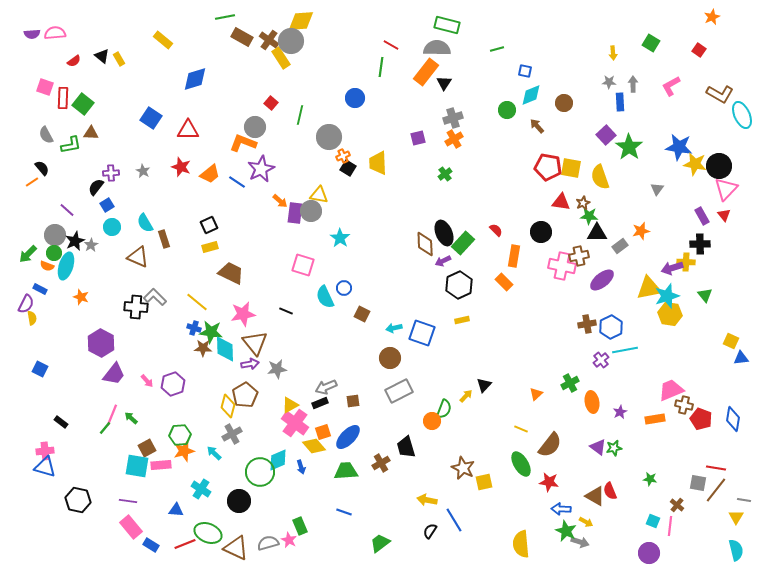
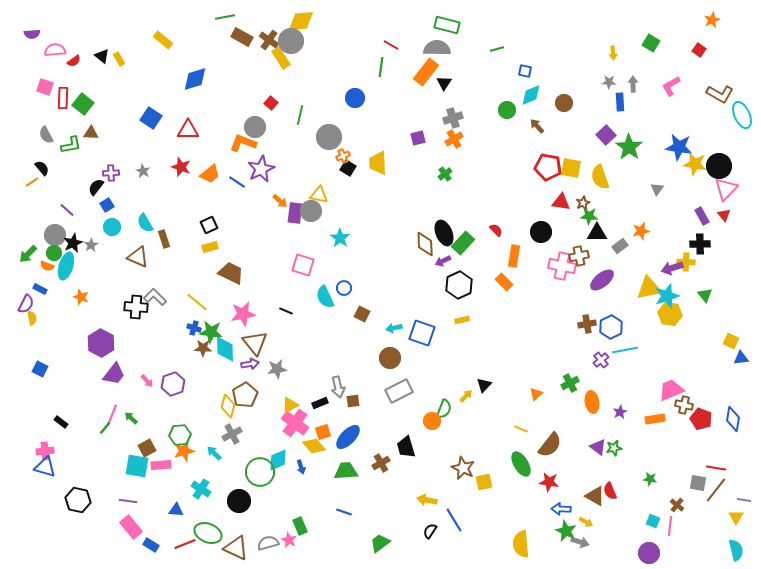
orange star at (712, 17): moved 3 px down
pink semicircle at (55, 33): moved 17 px down
black star at (75, 241): moved 2 px left, 2 px down
gray arrow at (326, 387): moved 12 px right; rotated 80 degrees counterclockwise
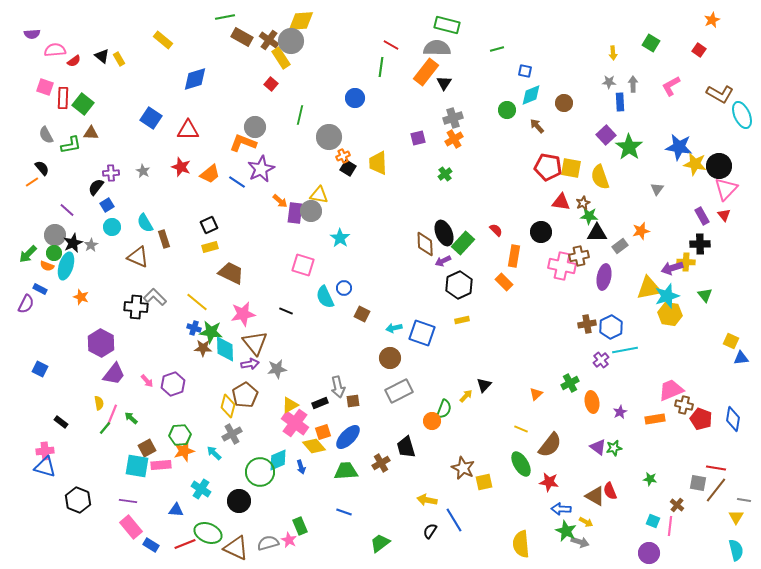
red square at (271, 103): moved 19 px up
purple ellipse at (602, 280): moved 2 px right, 3 px up; rotated 40 degrees counterclockwise
yellow semicircle at (32, 318): moved 67 px right, 85 px down
black hexagon at (78, 500): rotated 10 degrees clockwise
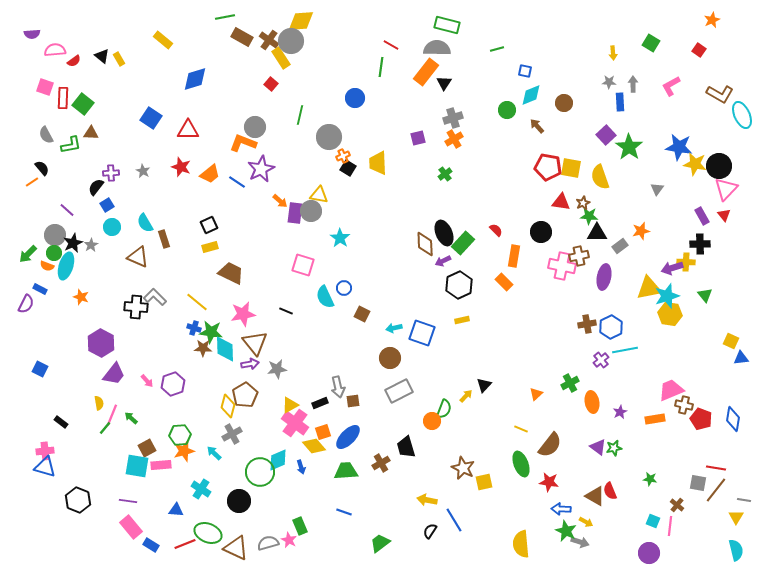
green ellipse at (521, 464): rotated 10 degrees clockwise
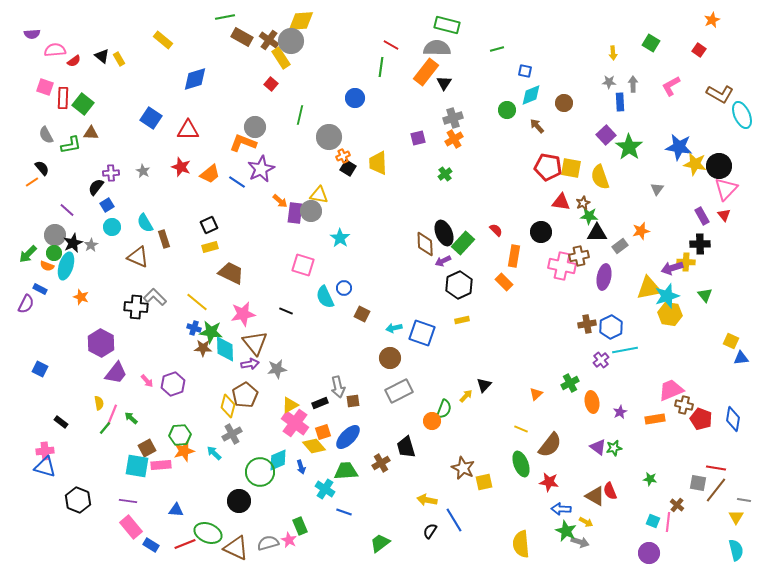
purple trapezoid at (114, 374): moved 2 px right, 1 px up
cyan cross at (201, 489): moved 124 px right
pink line at (670, 526): moved 2 px left, 4 px up
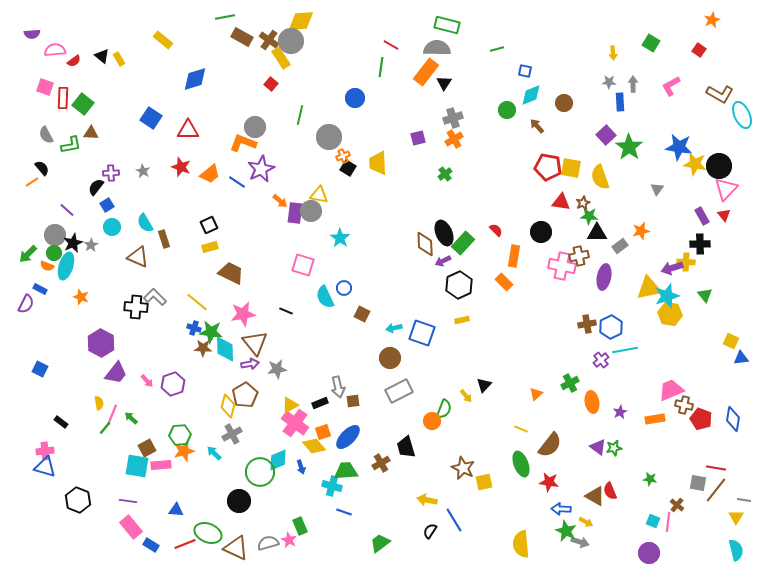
yellow arrow at (466, 396): rotated 96 degrees clockwise
cyan cross at (325, 489): moved 7 px right, 3 px up; rotated 18 degrees counterclockwise
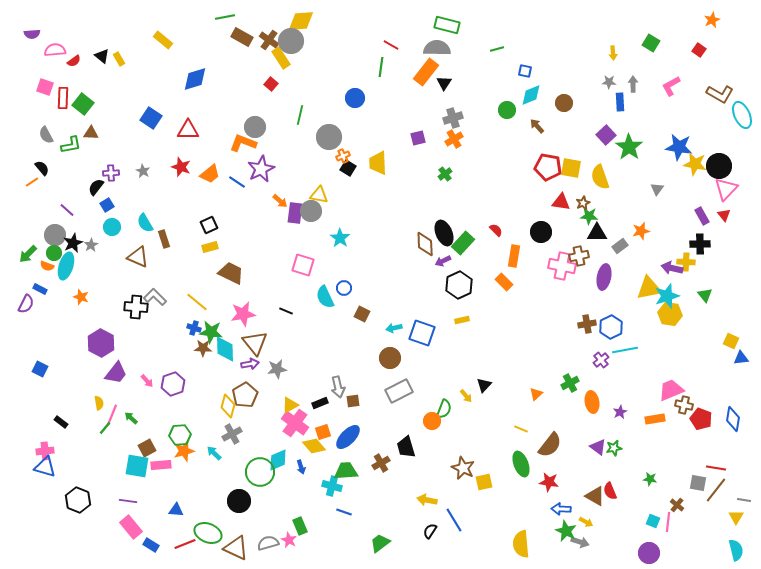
purple arrow at (672, 268): rotated 30 degrees clockwise
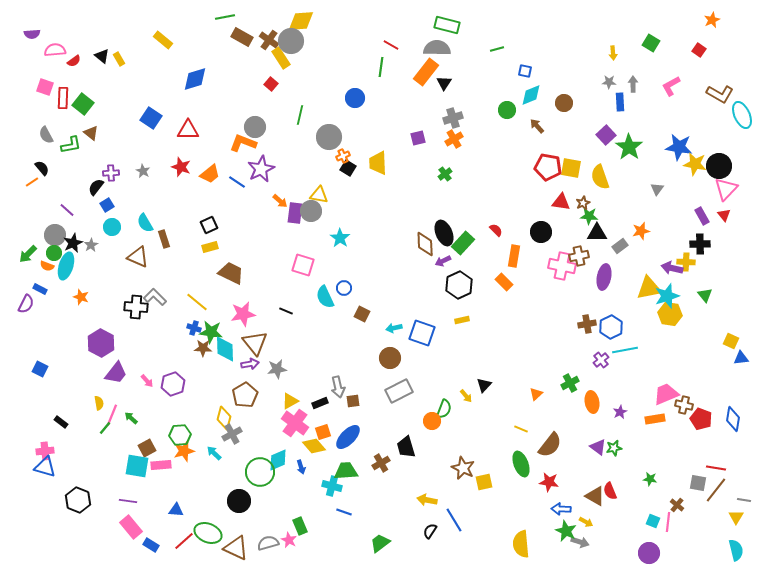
brown triangle at (91, 133): rotated 35 degrees clockwise
pink trapezoid at (671, 390): moved 5 px left, 4 px down
yellow triangle at (290, 405): moved 4 px up
yellow diamond at (228, 406): moved 4 px left, 12 px down
red line at (185, 544): moved 1 px left, 3 px up; rotated 20 degrees counterclockwise
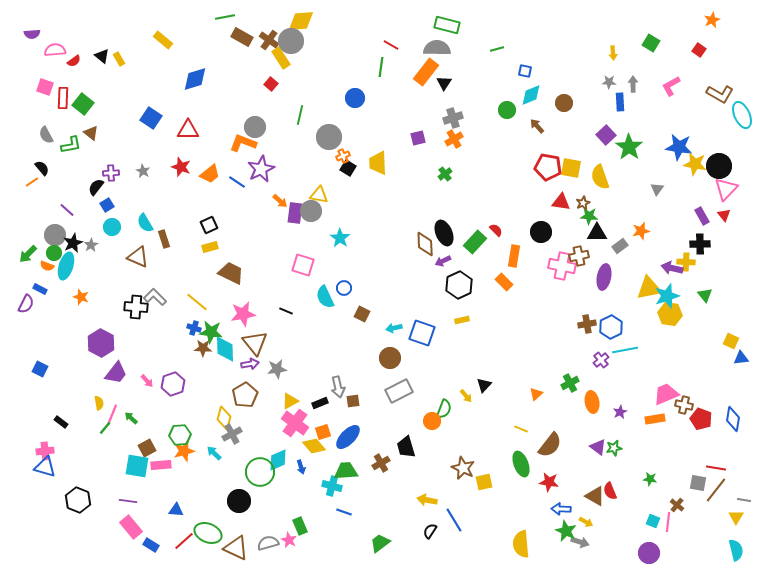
green rectangle at (463, 243): moved 12 px right, 1 px up
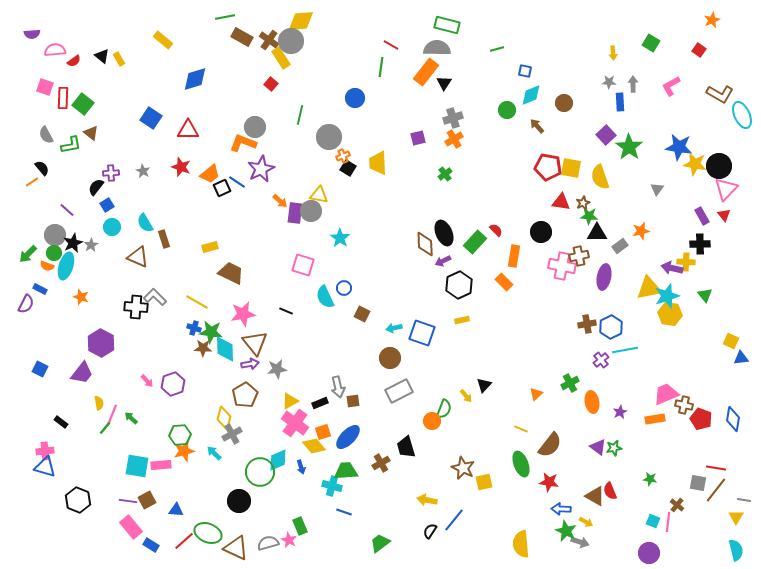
black square at (209, 225): moved 13 px right, 37 px up
yellow line at (197, 302): rotated 10 degrees counterclockwise
purple trapezoid at (116, 373): moved 34 px left
brown square at (147, 448): moved 52 px down
blue line at (454, 520): rotated 70 degrees clockwise
